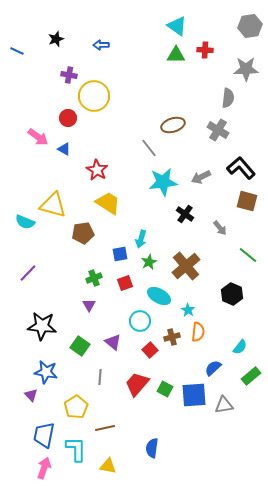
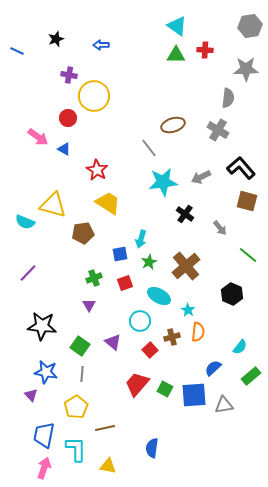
gray line at (100, 377): moved 18 px left, 3 px up
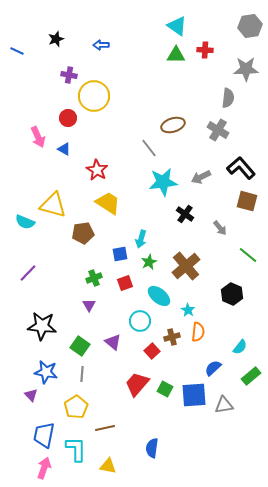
pink arrow at (38, 137): rotated 30 degrees clockwise
cyan ellipse at (159, 296): rotated 10 degrees clockwise
red square at (150, 350): moved 2 px right, 1 px down
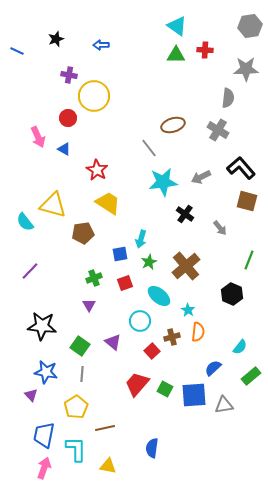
cyan semicircle at (25, 222): rotated 30 degrees clockwise
green line at (248, 255): moved 1 px right, 5 px down; rotated 72 degrees clockwise
purple line at (28, 273): moved 2 px right, 2 px up
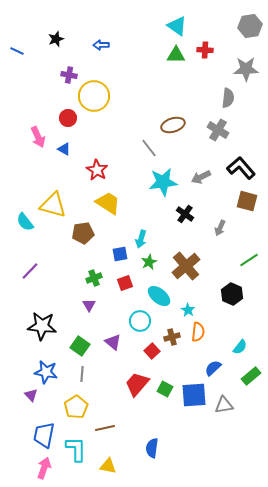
gray arrow at (220, 228): rotated 63 degrees clockwise
green line at (249, 260): rotated 36 degrees clockwise
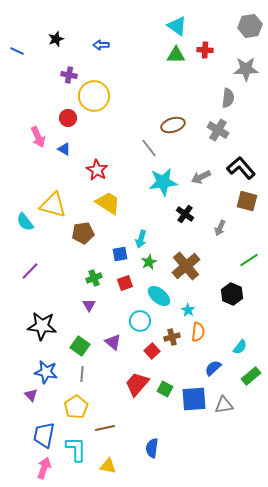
blue square at (194, 395): moved 4 px down
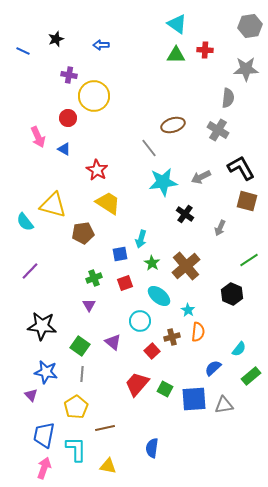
cyan triangle at (177, 26): moved 2 px up
blue line at (17, 51): moved 6 px right
black L-shape at (241, 168): rotated 12 degrees clockwise
green star at (149, 262): moved 3 px right, 1 px down; rotated 14 degrees counterclockwise
cyan semicircle at (240, 347): moved 1 px left, 2 px down
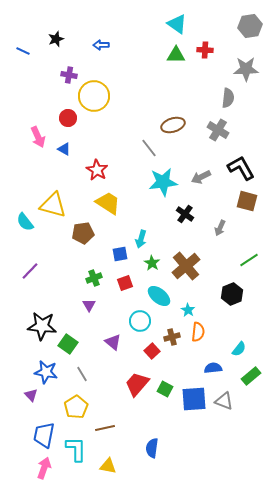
black hexagon at (232, 294): rotated 15 degrees clockwise
green square at (80, 346): moved 12 px left, 2 px up
blue semicircle at (213, 368): rotated 36 degrees clockwise
gray line at (82, 374): rotated 35 degrees counterclockwise
gray triangle at (224, 405): moved 4 px up; rotated 30 degrees clockwise
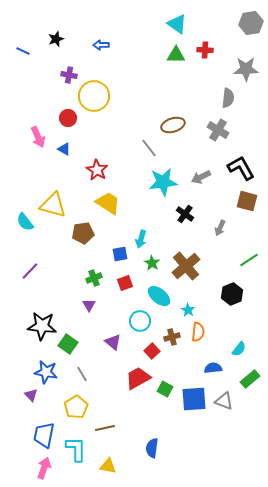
gray hexagon at (250, 26): moved 1 px right, 3 px up
green rectangle at (251, 376): moved 1 px left, 3 px down
red trapezoid at (137, 384): moved 1 px right, 6 px up; rotated 20 degrees clockwise
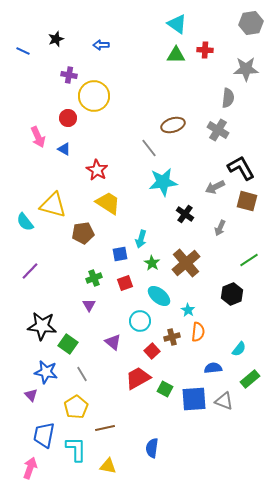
gray arrow at (201, 177): moved 14 px right, 10 px down
brown cross at (186, 266): moved 3 px up
pink arrow at (44, 468): moved 14 px left
